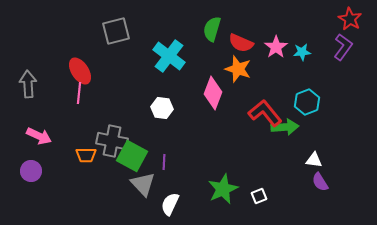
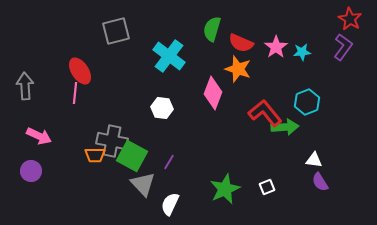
gray arrow: moved 3 px left, 2 px down
pink line: moved 4 px left
orange trapezoid: moved 9 px right
purple line: moved 5 px right; rotated 28 degrees clockwise
green star: moved 2 px right
white square: moved 8 px right, 9 px up
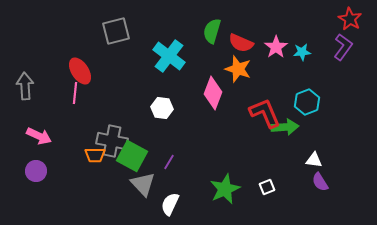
green semicircle: moved 2 px down
red L-shape: rotated 16 degrees clockwise
purple circle: moved 5 px right
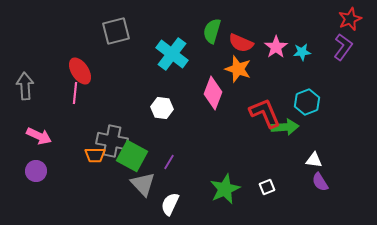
red star: rotated 20 degrees clockwise
cyan cross: moved 3 px right, 2 px up
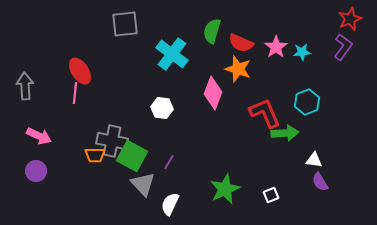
gray square: moved 9 px right, 7 px up; rotated 8 degrees clockwise
green arrow: moved 6 px down
white square: moved 4 px right, 8 px down
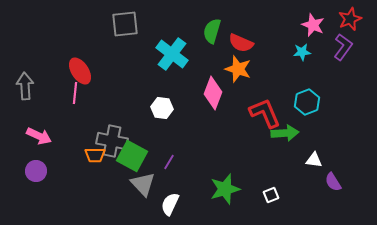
pink star: moved 37 px right, 22 px up; rotated 15 degrees counterclockwise
purple semicircle: moved 13 px right
green star: rotated 8 degrees clockwise
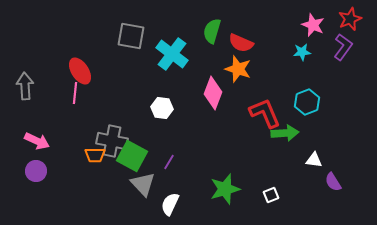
gray square: moved 6 px right, 12 px down; rotated 16 degrees clockwise
pink arrow: moved 2 px left, 5 px down
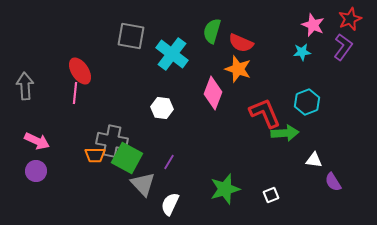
green square: moved 5 px left, 2 px down
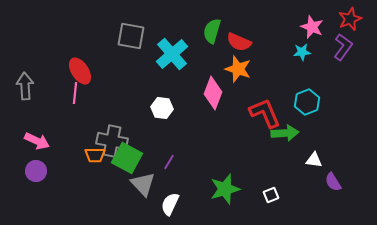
pink star: moved 1 px left, 2 px down
red semicircle: moved 2 px left, 1 px up
cyan cross: rotated 12 degrees clockwise
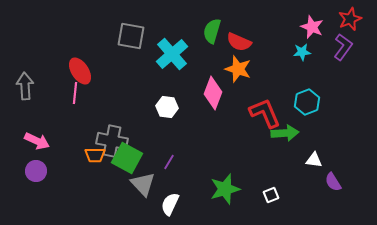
white hexagon: moved 5 px right, 1 px up
